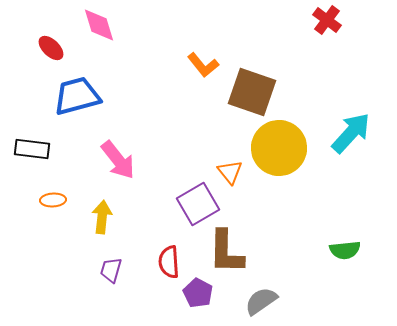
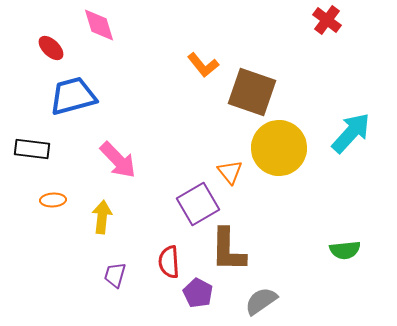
blue trapezoid: moved 4 px left
pink arrow: rotated 6 degrees counterclockwise
brown L-shape: moved 2 px right, 2 px up
purple trapezoid: moved 4 px right, 5 px down
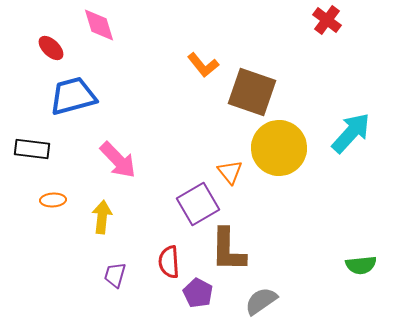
green semicircle: moved 16 px right, 15 px down
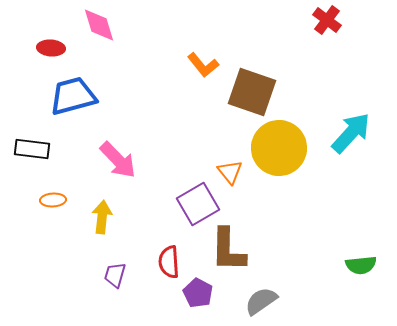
red ellipse: rotated 40 degrees counterclockwise
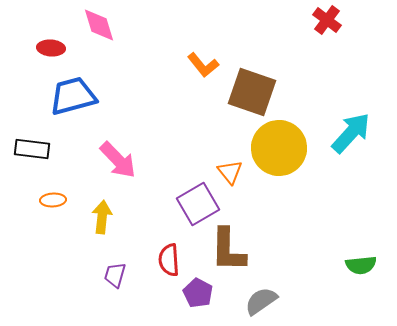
red semicircle: moved 2 px up
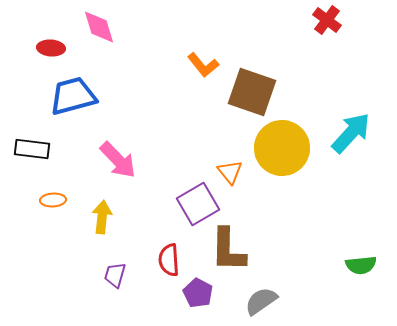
pink diamond: moved 2 px down
yellow circle: moved 3 px right
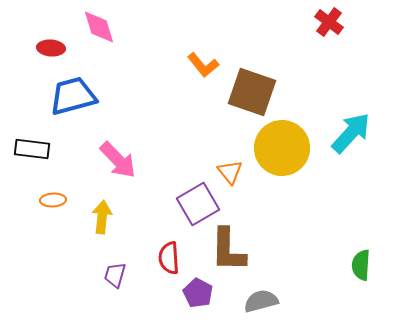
red cross: moved 2 px right, 2 px down
red semicircle: moved 2 px up
green semicircle: rotated 100 degrees clockwise
gray semicircle: rotated 20 degrees clockwise
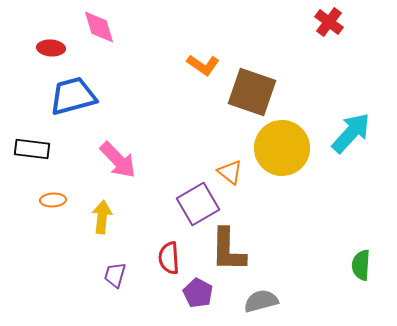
orange L-shape: rotated 16 degrees counterclockwise
orange triangle: rotated 12 degrees counterclockwise
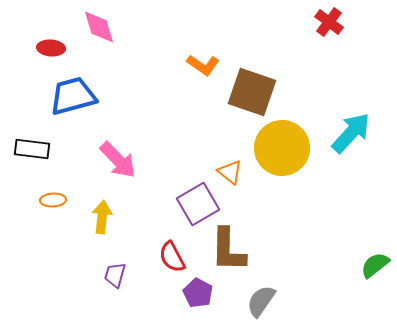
red semicircle: moved 3 px right, 1 px up; rotated 24 degrees counterclockwise
green semicircle: moved 14 px right; rotated 48 degrees clockwise
gray semicircle: rotated 40 degrees counterclockwise
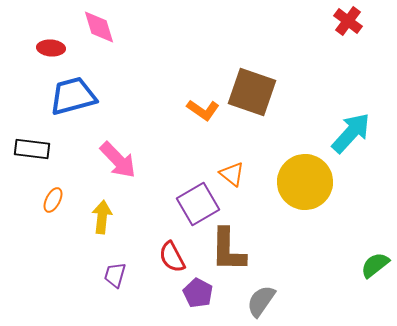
red cross: moved 19 px right, 1 px up
orange L-shape: moved 45 px down
yellow circle: moved 23 px right, 34 px down
orange triangle: moved 2 px right, 2 px down
orange ellipse: rotated 60 degrees counterclockwise
